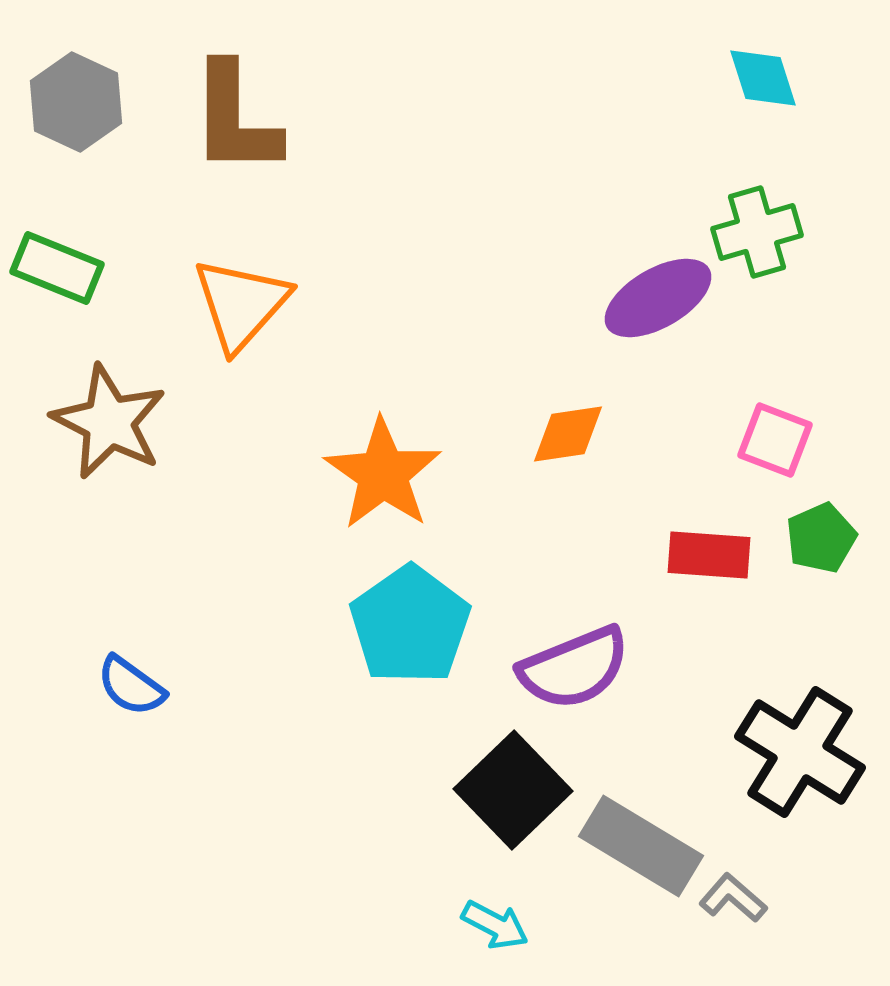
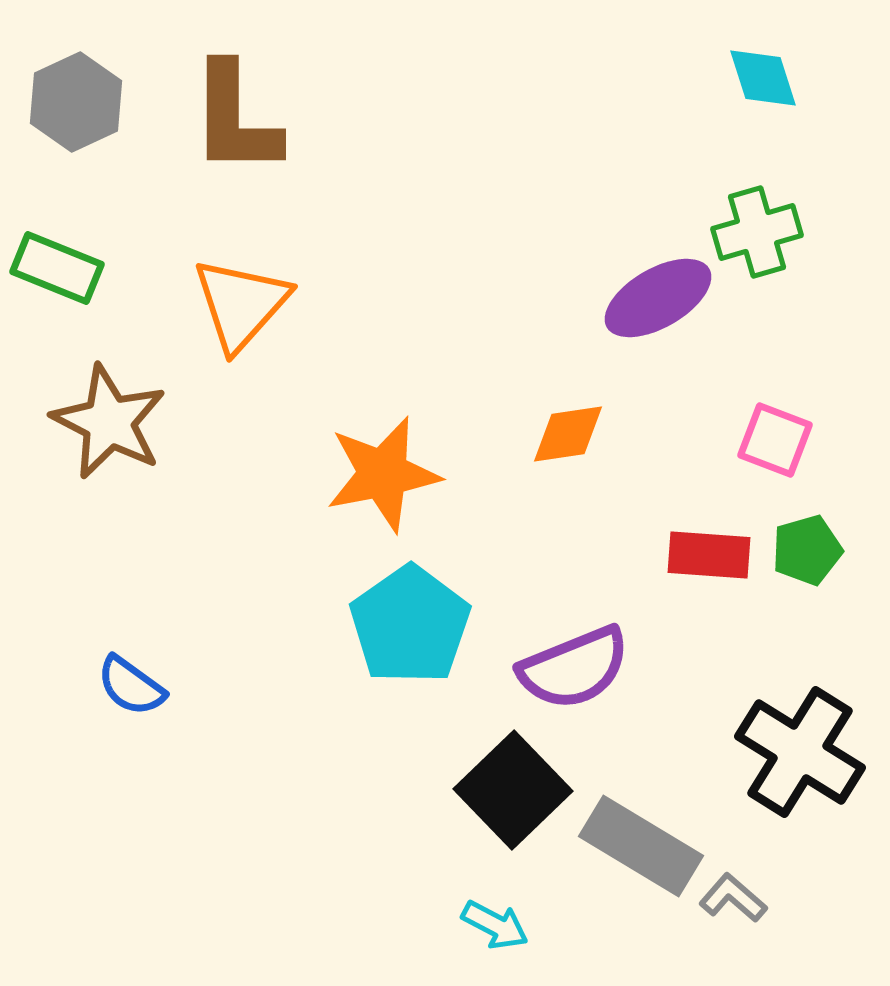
gray hexagon: rotated 10 degrees clockwise
orange star: rotated 26 degrees clockwise
green pentagon: moved 14 px left, 12 px down; rotated 8 degrees clockwise
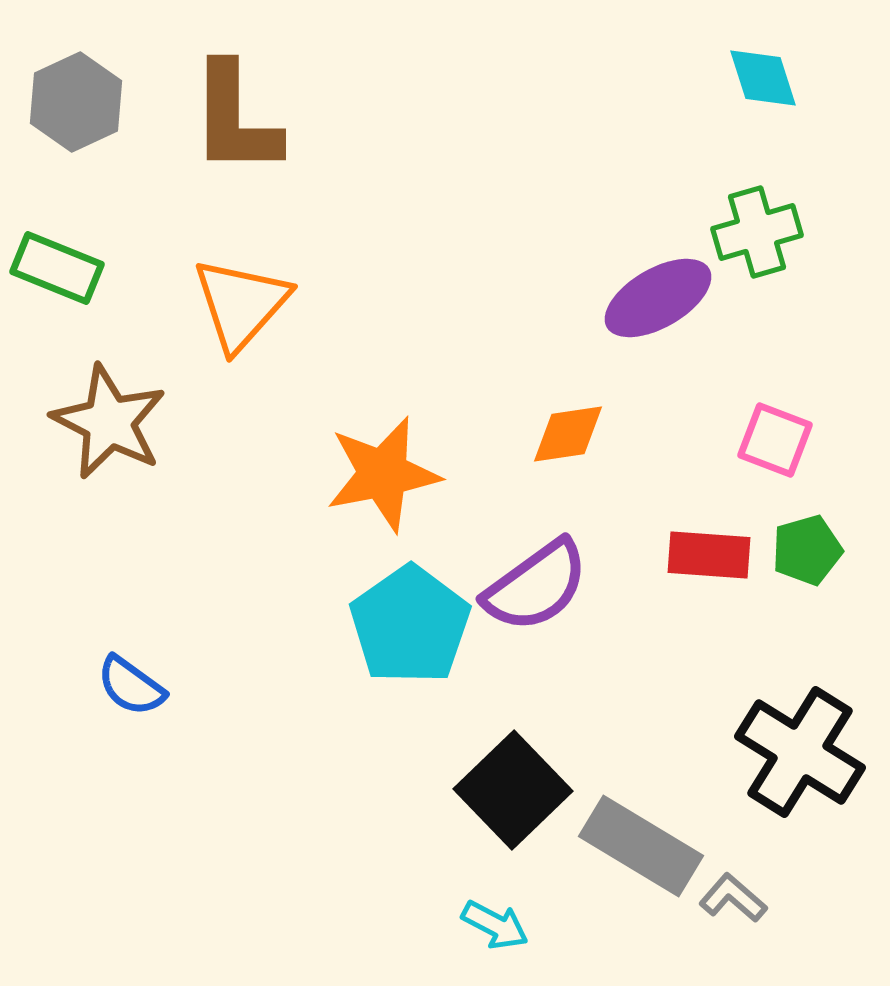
purple semicircle: moved 38 px left, 82 px up; rotated 14 degrees counterclockwise
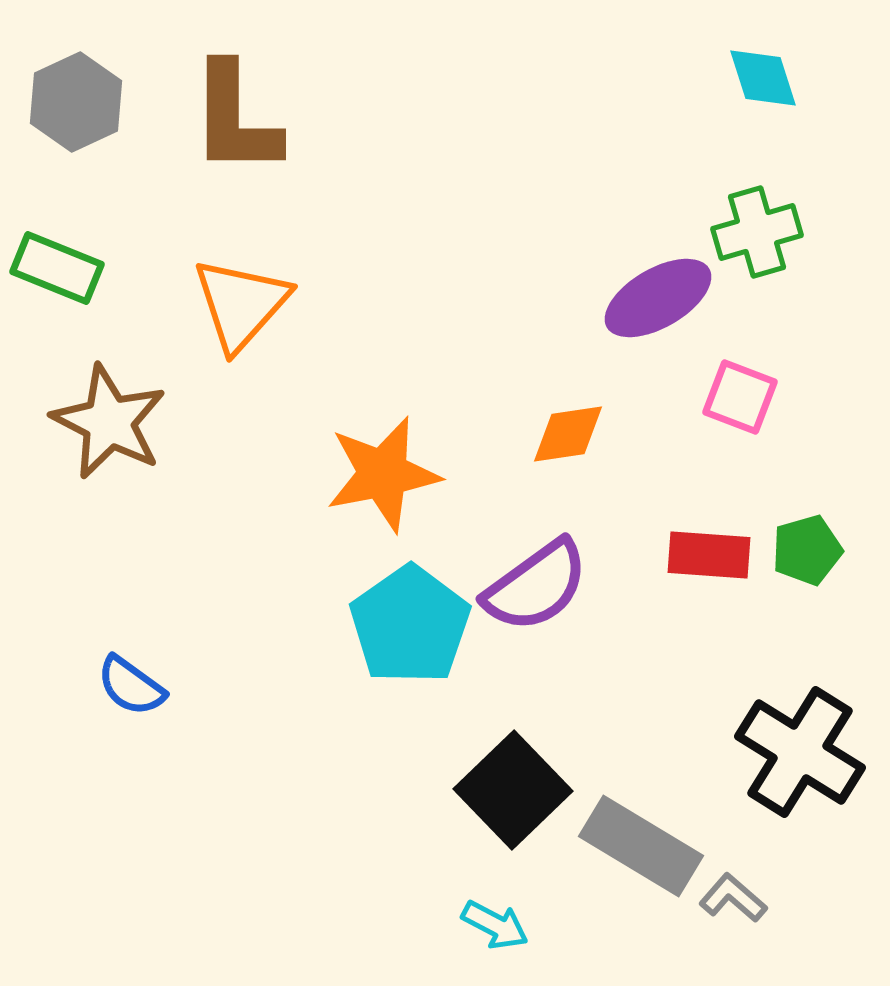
pink square: moved 35 px left, 43 px up
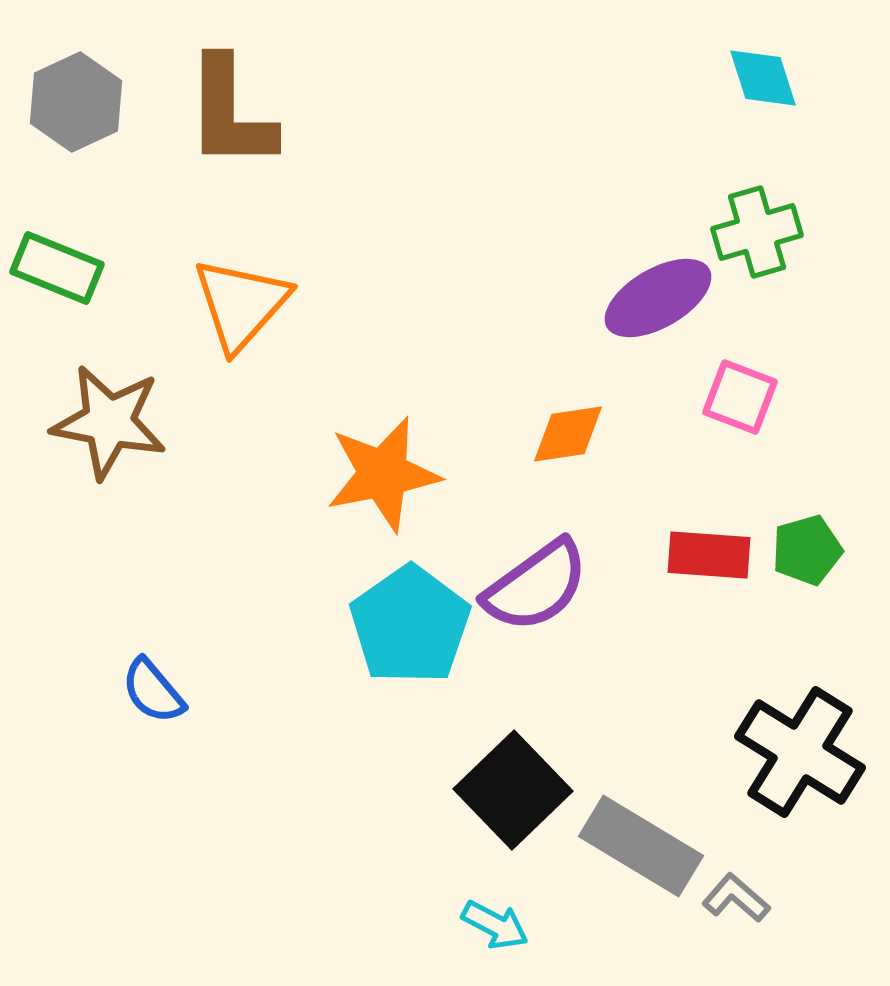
brown L-shape: moved 5 px left, 6 px up
brown star: rotated 16 degrees counterclockwise
blue semicircle: moved 22 px right, 5 px down; rotated 14 degrees clockwise
gray L-shape: moved 3 px right
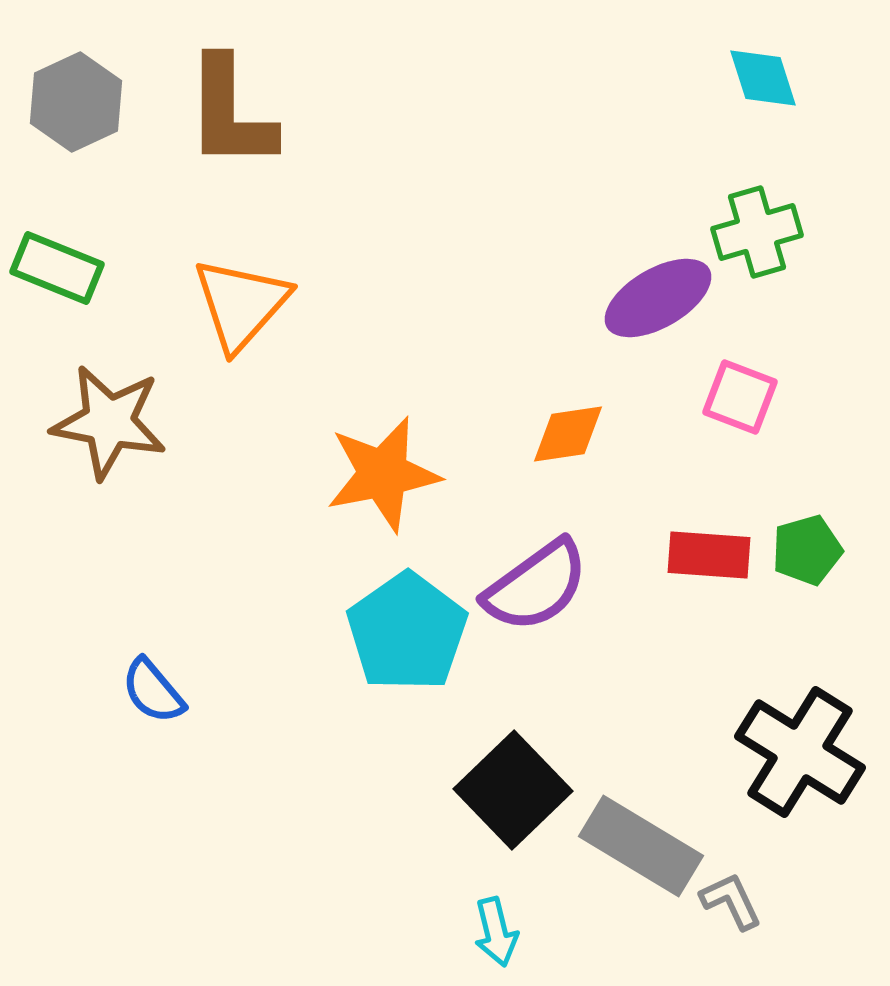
cyan pentagon: moved 3 px left, 7 px down
gray L-shape: moved 5 px left, 3 px down; rotated 24 degrees clockwise
cyan arrow: moved 1 px right, 7 px down; rotated 48 degrees clockwise
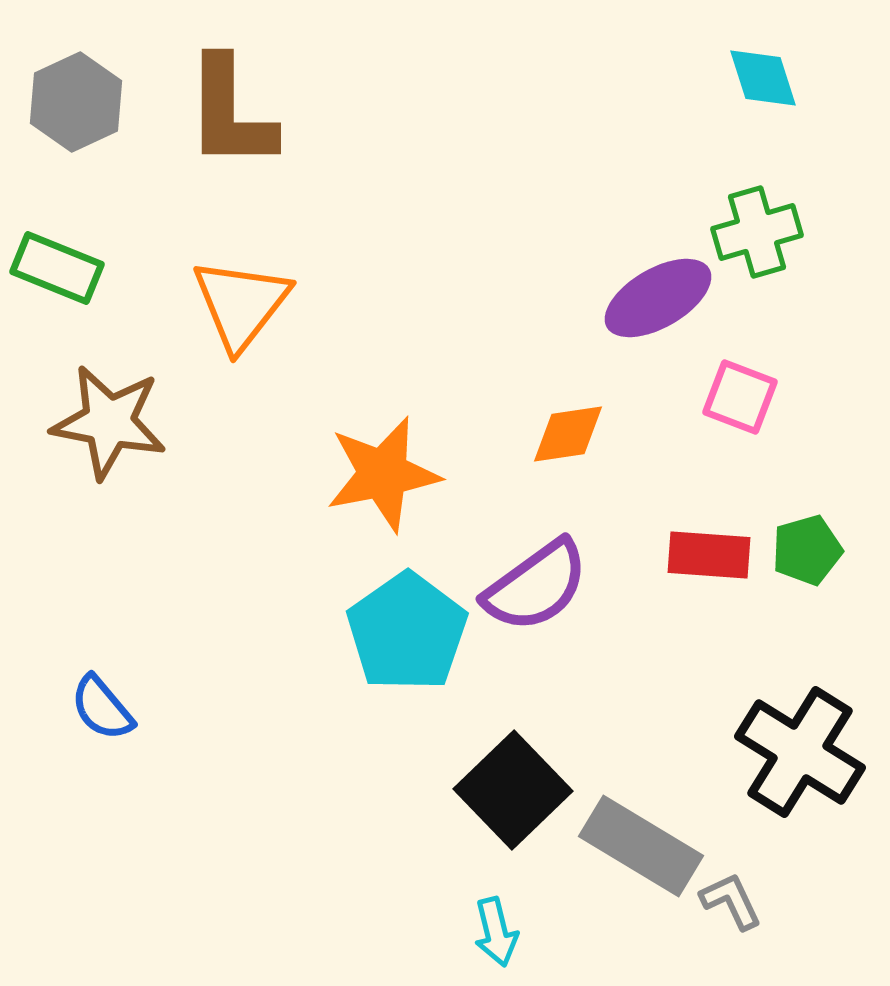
orange triangle: rotated 4 degrees counterclockwise
blue semicircle: moved 51 px left, 17 px down
